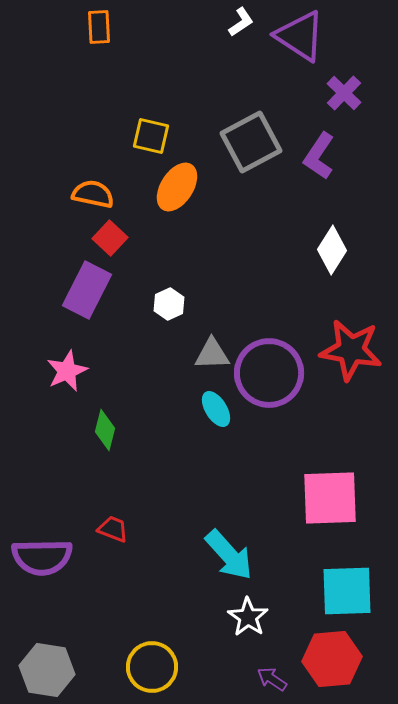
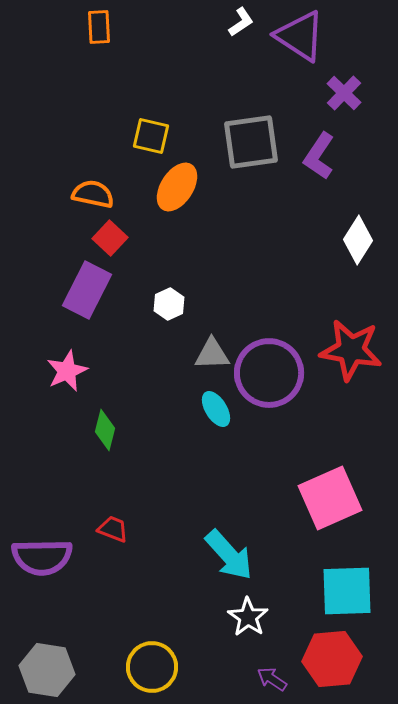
gray square: rotated 20 degrees clockwise
white diamond: moved 26 px right, 10 px up
pink square: rotated 22 degrees counterclockwise
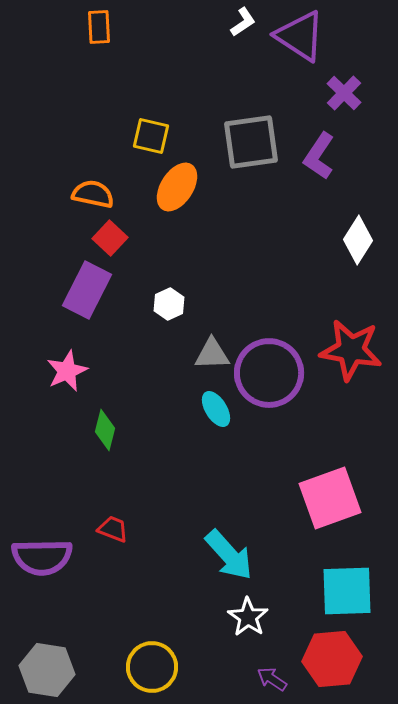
white L-shape: moved 2 px right
pink square: rotated 4 degrees clockwise
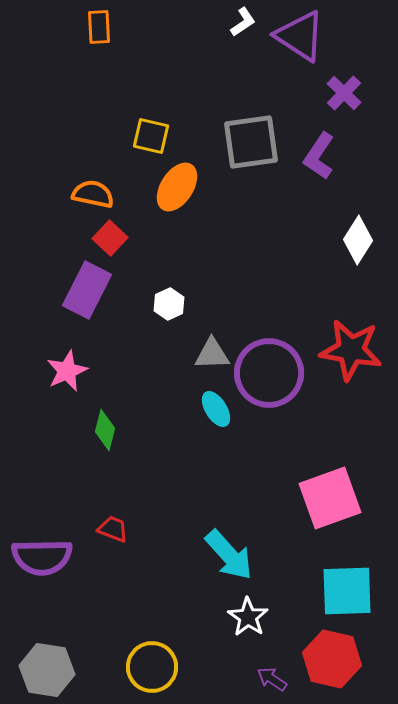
red hexagon: rotated 18 degrees clockwise
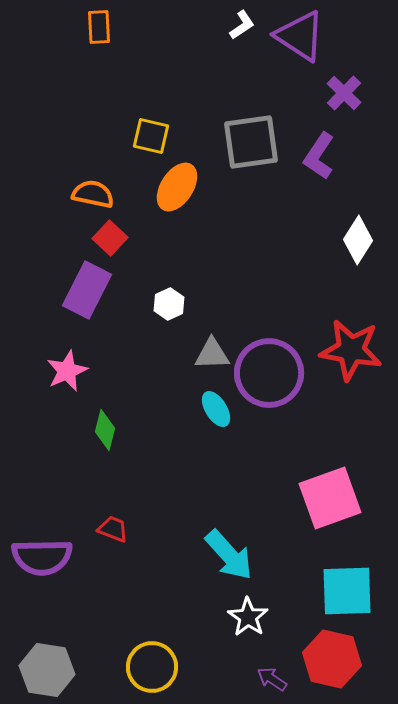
white L-shape: moved 1 px left, 3 px down
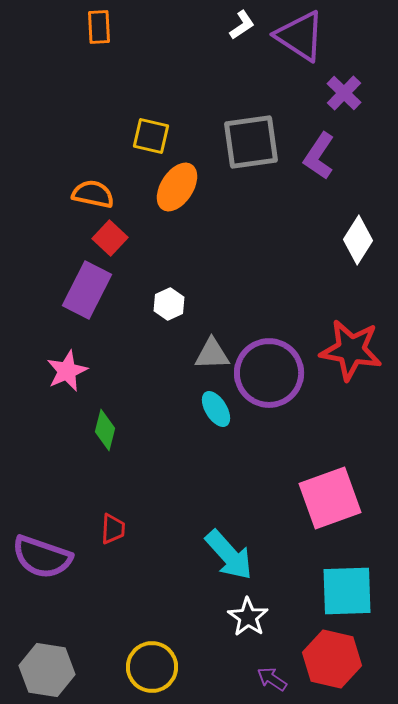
red trapezoid: rotated 72 degrees clockwise
purple semicircle: rotated 20 degrees clockwise
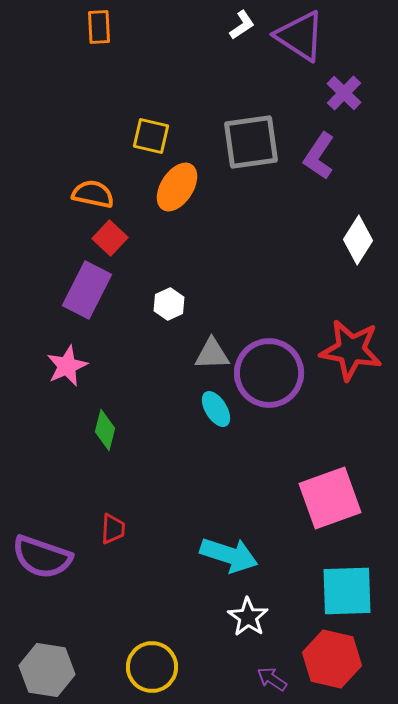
pink star: moved 5 px up
cyan arrow: rotated 30 degrees counterclockwise
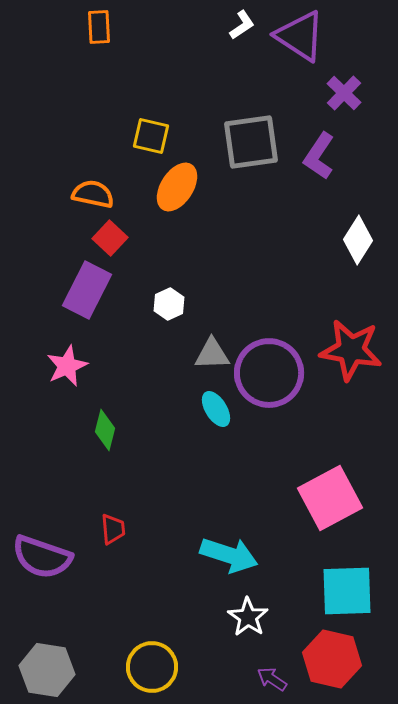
pink square: rotated 8 degrees counterclockwise
red trapezoid: rotated 8 degrees counterclockwise
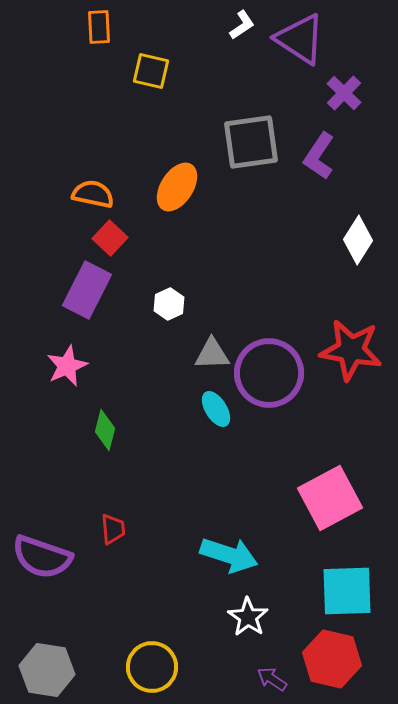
purple triangle: moved 3 px down
yellow square: moved 65 px up
